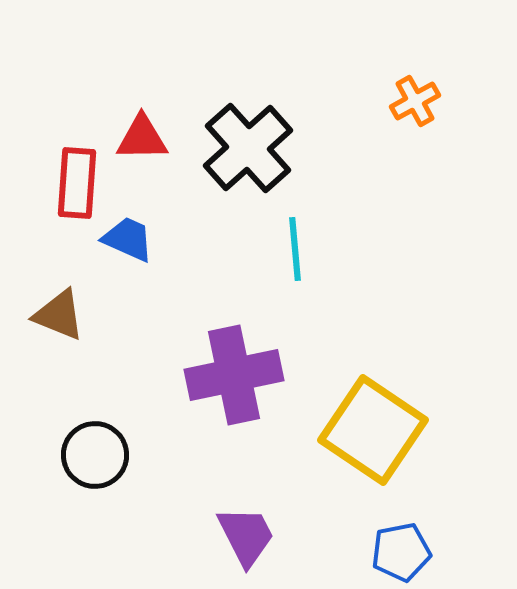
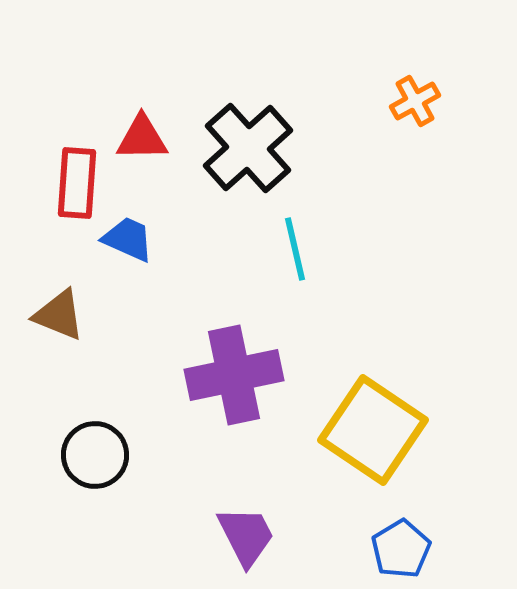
cyan line: rotated 8 degrees counterclockwise
blue pentagon: moved 3 px up; rotated 20 degrees counterclockwise
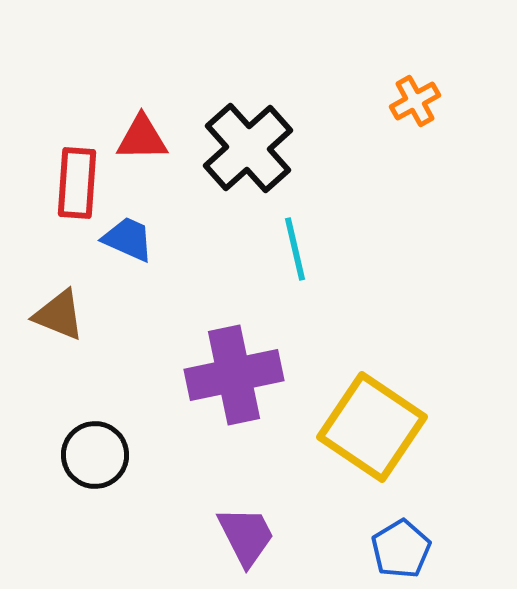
yellow square: moved 1 px left, 3 px up
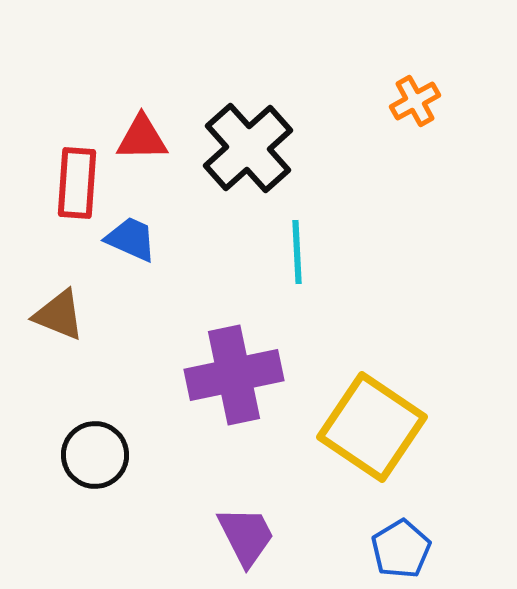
blue trapezoid: moved 3 px right
cyan line: moved 2 px right, 3 px down; rotated 10 degrees clockwise
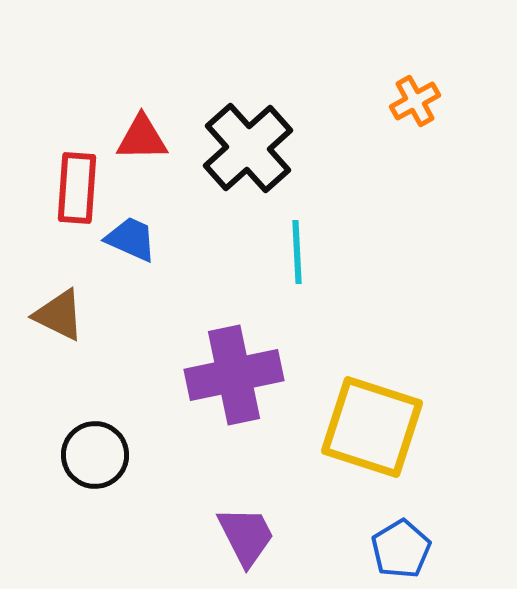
red rectangle: moved 5 px down
brown triangle: rotated 4 degrees clockwise
yellow square: rotated 16 degrees counterclockwise
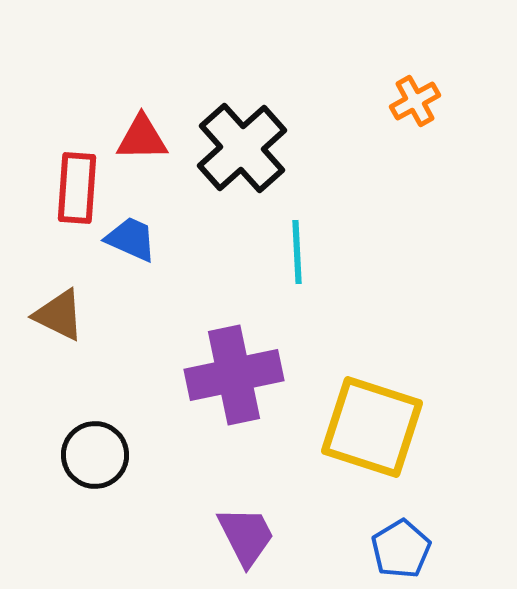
black cross: moved 6 px left
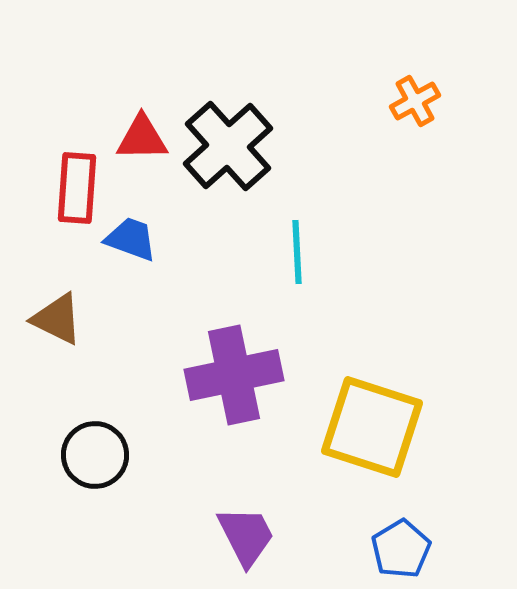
black cross: moved 14 px left, 2 px up
blue trapezoid: rotated 4 degrees counterclockwise
brown triangle: moved 2 px left, 4 px down
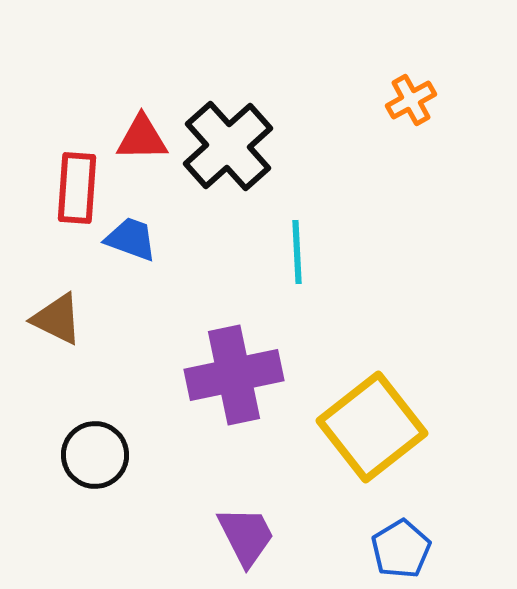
orange cross: moved 4 px left, 1 px up
yellow square: rotated 34 degrees clockwise
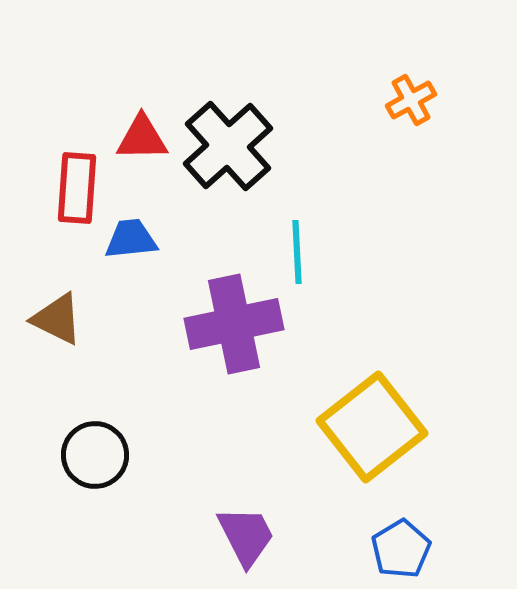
blue trapezoid: rotated 26 degrees counterclockwise
purple cross: moved 51 px up
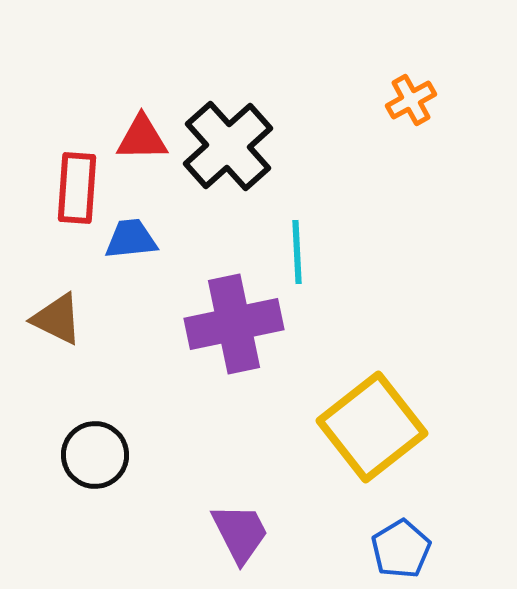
purple trapezoid: moved 6 px left, 3 px up
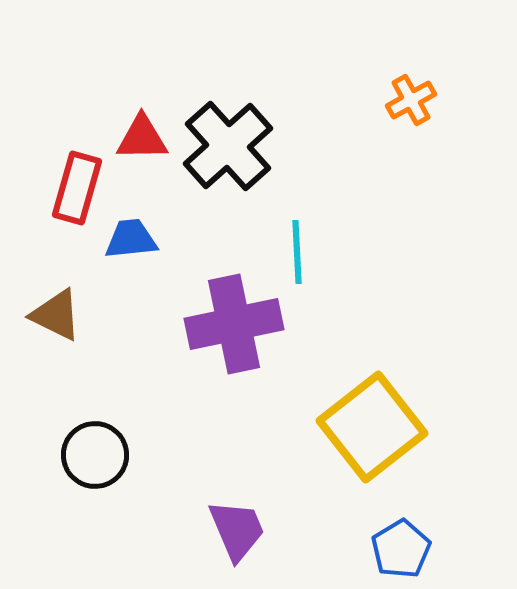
red rectangle: rotated 12 degrees clockwise
brown triangle: moved 1 px left, 4 px up
purple trapezoid: moved 3 px left, 3 px up; rotated 4 degrees clockwise
